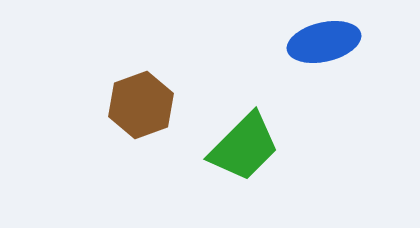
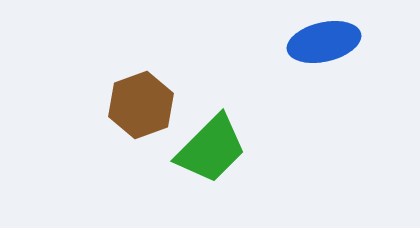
green trapezoid: moved 33 px left, 2 px down
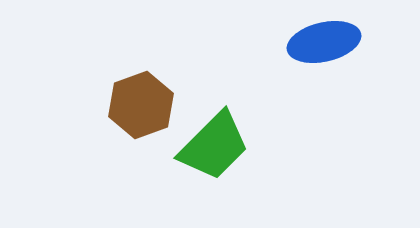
green trapezoid: moved 3 px right, 3 px up
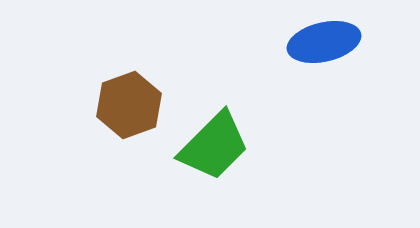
brown hexagon: moved 12 px left
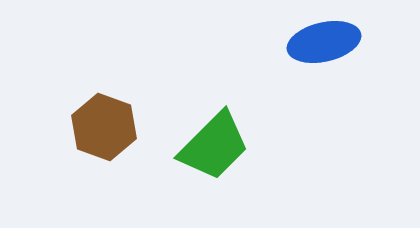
brown hexagon: moved 25 px left, 22 px down; rotated 20 degrees counterclockwise
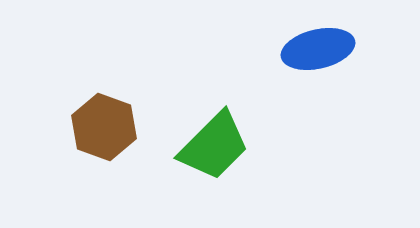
blue ellipse: moved 6 px left, 7 px down
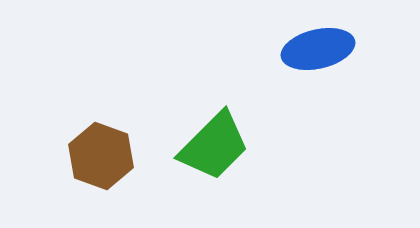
brown hexagon: moved 3 px left, 29 px down
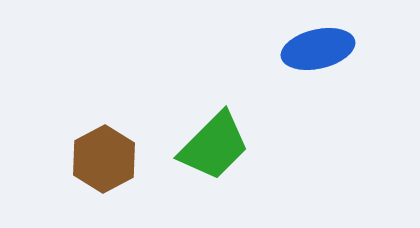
brown hexagon: moved 3 px right, 3 px down; rotated 12 degrees clockwise
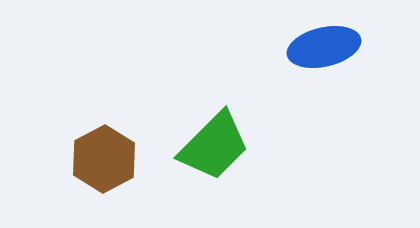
blue ellipse: moved 6 px right, 2 px up
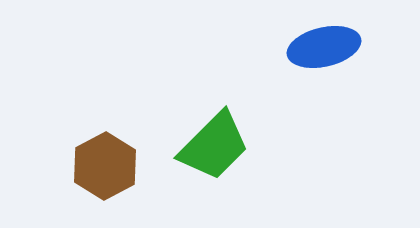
brown hexagon: moved 1 px right, 7 px down
